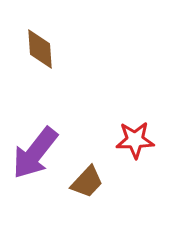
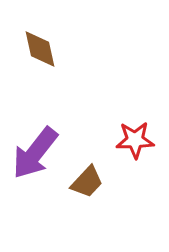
brown diamond: rotated 9 degrees counterclockwise
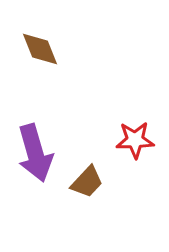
brown diamond: rotated 9 degrees counterclockwise
purple arrow: rotated 54 degrees counterclockwise
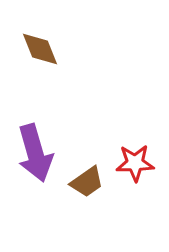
red star: moved 23 px down
brown trapezoid: rotated 12 degrees clockwise
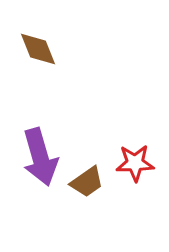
brown diamond: moved 2 px left
purple arrow: moved 5 px right, 4 px down
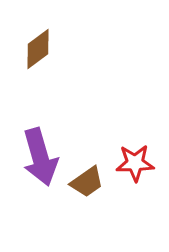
brown diamond: rotated 75 degrees clockwise
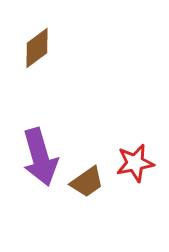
brown diamond: moved 1 px left, 1 px up
red star: rotated 9 degrees counterclockwise
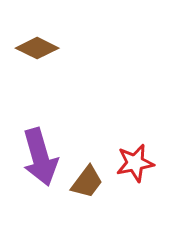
brown diamond: rotated 63 degrees clockwise
brown trapezoid: rotated 18 degrees counterclockwise
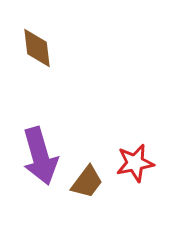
brown diamond: rotated 57 degrees clockwise
purple arrow: moved 1 px up
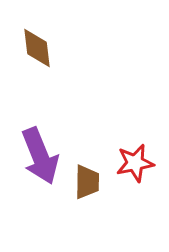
purple arrow: rotated 6 degrees counterclockwise
brown trapezoid: rotated 36 degrees counterclockwise
